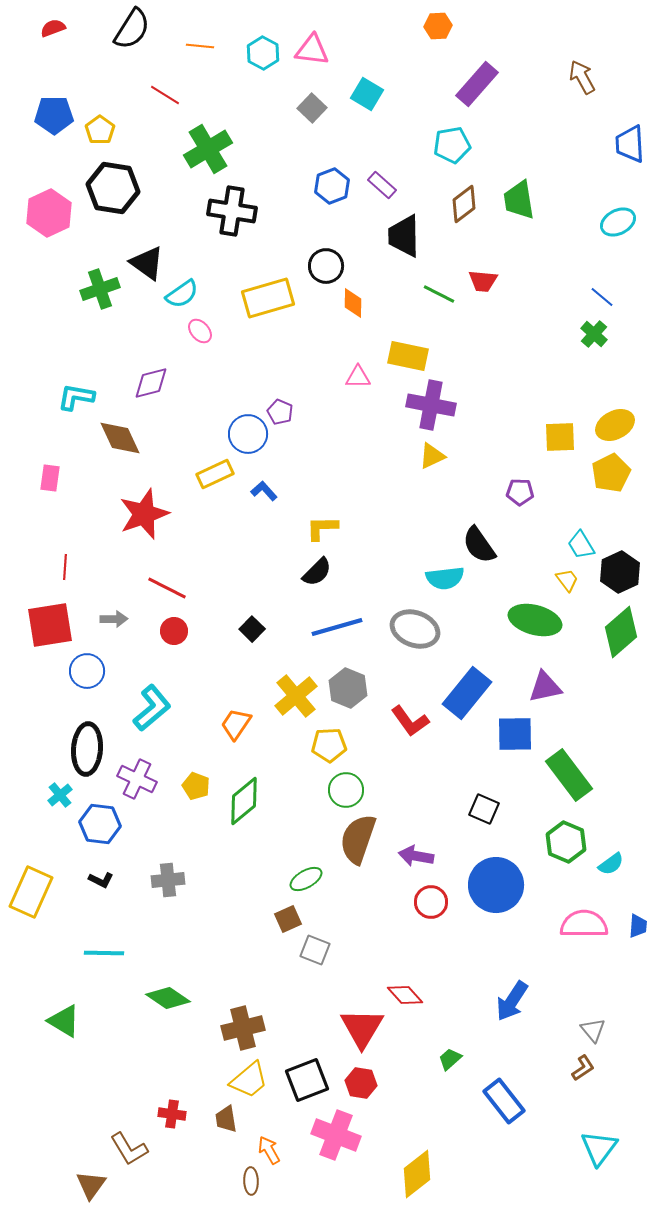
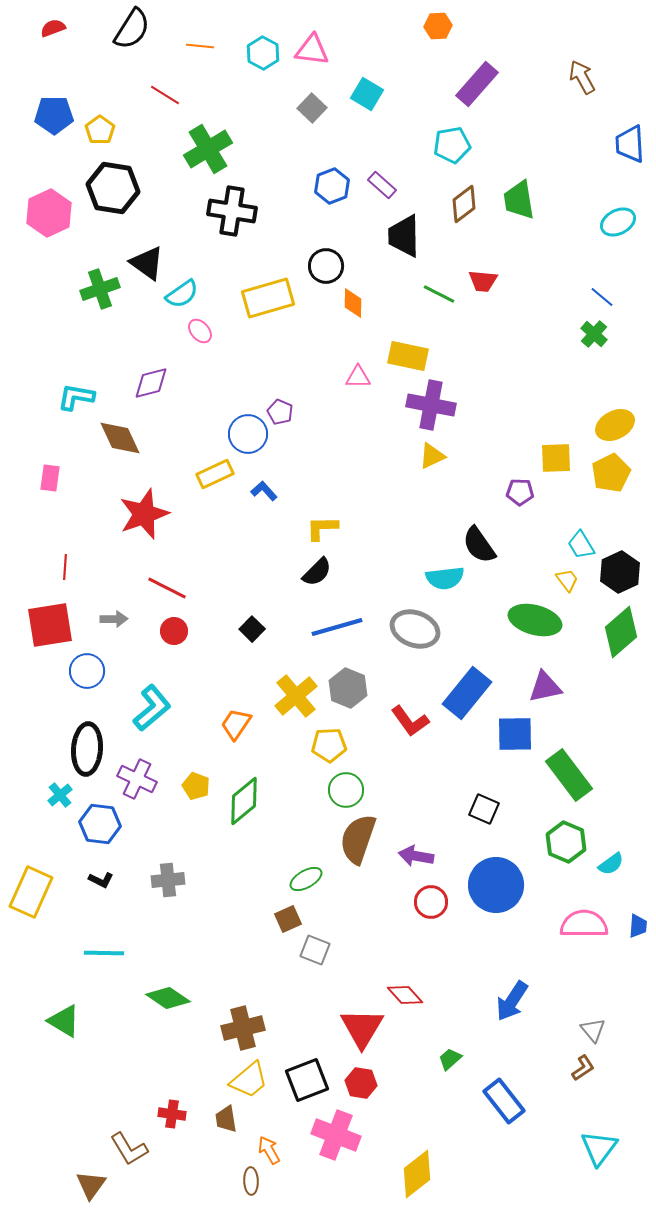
yellow square at (560, 437): moved 4 px left, 21 px down
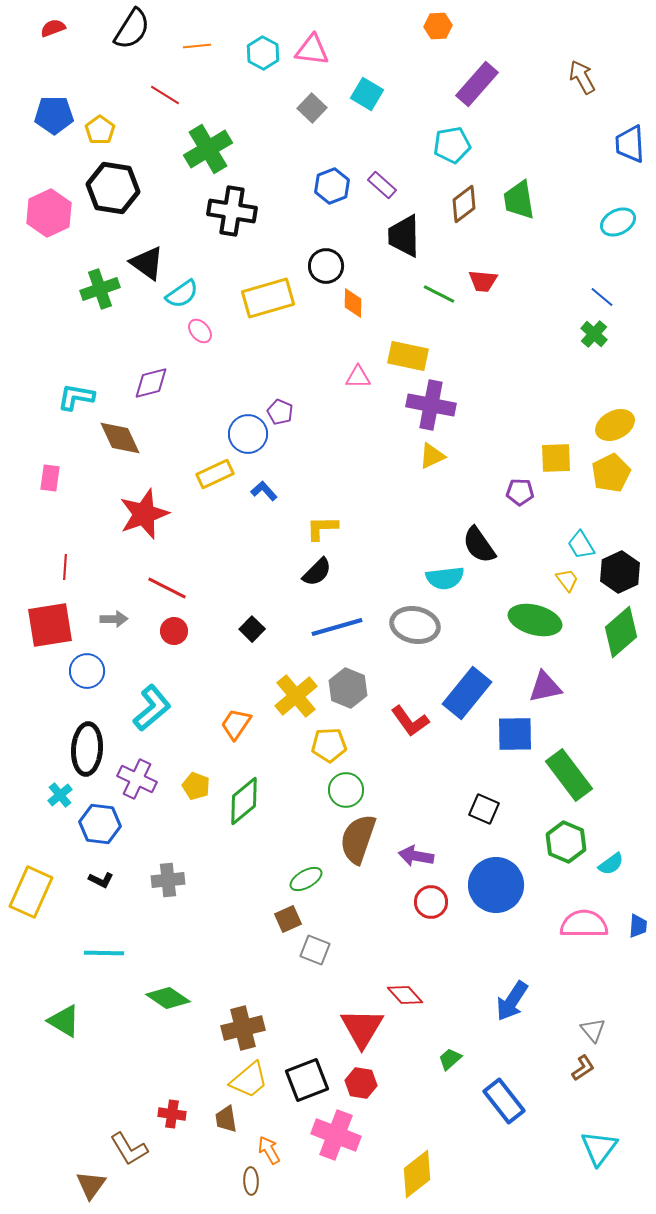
orange line at (200, 46): moved 3 px left; rotated 12 degrees counterclockwise
gray ellipse at (415, 629): moved 4 px up; rotated 9 degrees counterclockwise
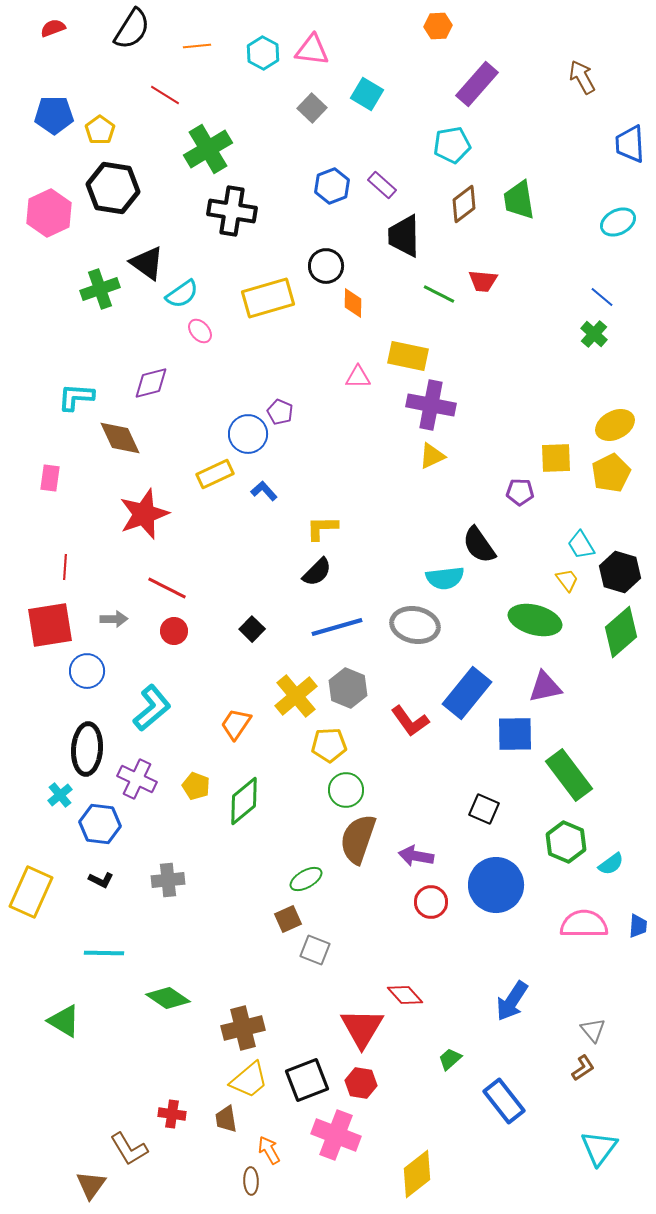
cyan L-shape at (76, 397): rotated 6 degrees counterclockwise
black hexagon at (620, 572): rotated 18 degrees counterclockwise
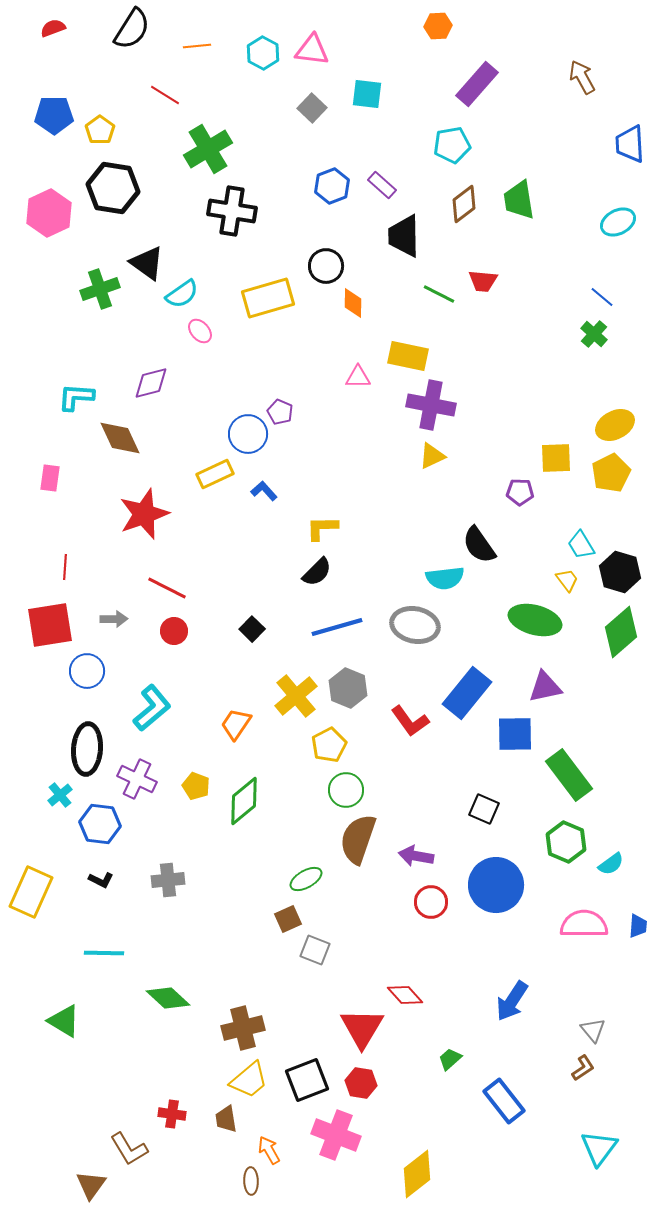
cyan square at (367, 94): rotated 24 degrees counterclockwise
yellow pentagon at (329, 745): rotated 24 degrees counterclockwise
green diamond at (168, 998): rotated 9 degrees clockwise
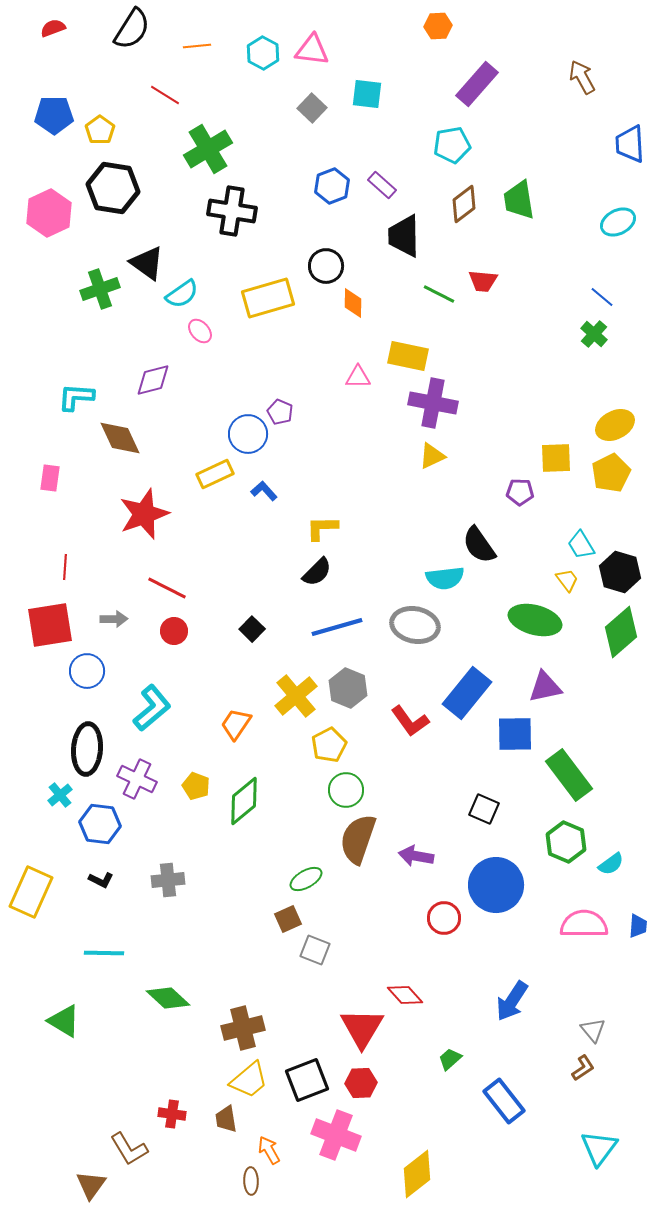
purple diamond at (151, 383): moved 2 px right, 3 px up
purple cross at (431, 405): moved 2 px right, 2 px up
red circle at (431, 902): moved 13 px right, 16 px down
red hexagon at (361, 1083): rotated 12 degrees counterclockwise
